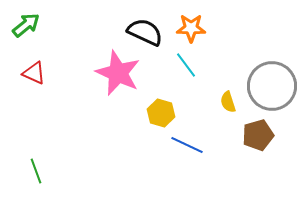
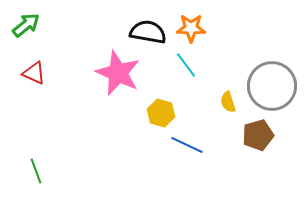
black semicircle: moved 3 px right; rotated 15 degrees counterclockwise
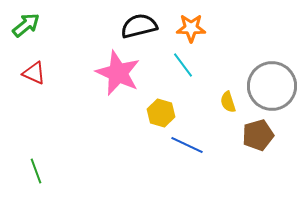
black semicircle: moved 9 px left, 6 px up; rotated 24 degrees counterclockwise
cyan line: moved 3 px left
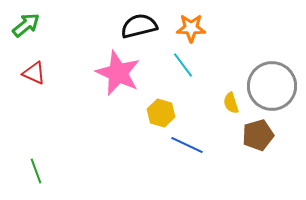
yellow semicircle: moved 3 px right, 1 px down
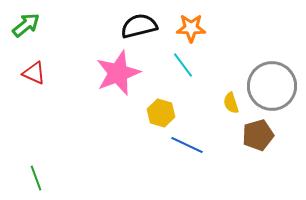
pink star: rotated 27 degrees clockwise
green line: moved 7 px down
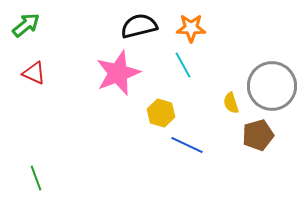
cyan line: rotated 8 degrees clockwise
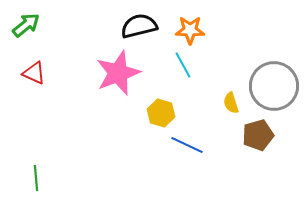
orange star: moved 1 px left, 2 px down
gray circle: moved 2 px right
green line: rotated 15 degrees clockwise
